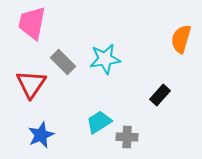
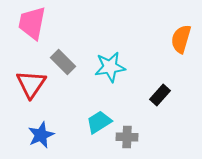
cyan star: moved 5 px right, 8 px down
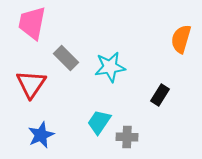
gray rectangle: moved 3 px right, 4 px up
black rectangle: rotated 10 degrees counterclockwise
cyan trapezoid: rotated 24 degrees counterclockwise
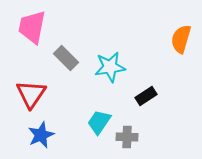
pink trapezoid: moved 4 px down
red triangle: moved 10 px down
black rectangle: moved 14 px left, 1 px down; rotated 25 degrees clockwise
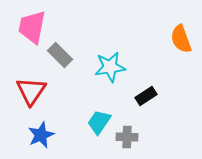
orange semicircle: rotated 36 degrees counterclockwise
gray rectangle: moved 6 px left, 3 px up
red triangle: moved 3 px up
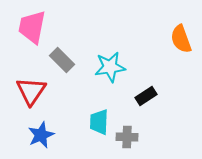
gray rectangle: moved 2 px right, 5 px down
cyan trapezoid: rotated 32 degrees counterclockwise
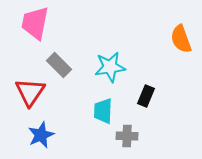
pink trapezoid: moved 3 px right, 4 px up
gray rectangle: moved 3 px left, 5 px down
red triangle: moved 1 px left, 1 px down
black rectangle: rotated 35 degrees counterclockwise
cyan trapezoid: moved 4 px right, 11 px up
gray cross: moved 1 px up
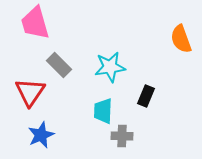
pink trapezoid: rotated 27 degrees counterclockwise
gray cross: moved 5 px left
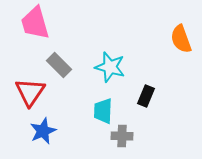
cyan star: rotated 24 degrees clockwise
blue star: moved 2 px right, 4 px up
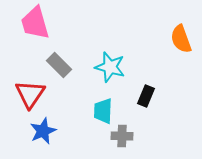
red triangle: moved 2 px down
